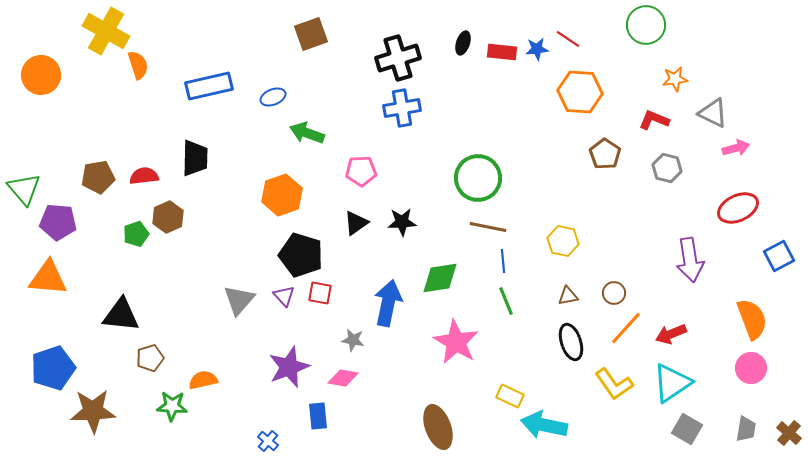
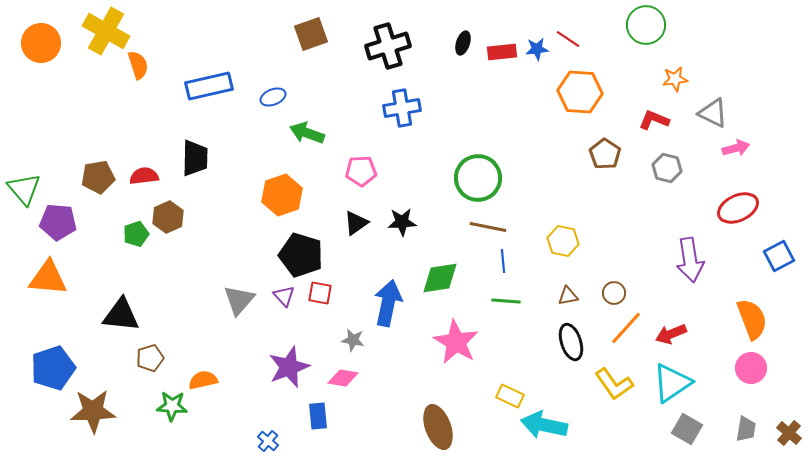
red rectangle at (502, 52): rotated 12 degrees counterclockwise
black cross at (398, 58): moved 10 px left, 12 px up
orange circle at (41, 75): moved 32 px up
green line at (506, 301): rotated 64 degrees counterclockwise
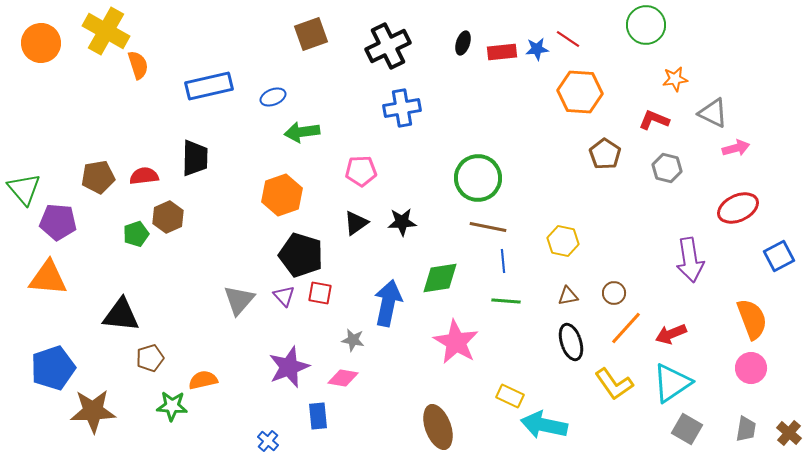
black cross at (388, 46): rotated 9 degrees counterclockwise
green arrow at (307, 133): moved 5 px left, 1 px up; rotated 28 degrees counterclockwise
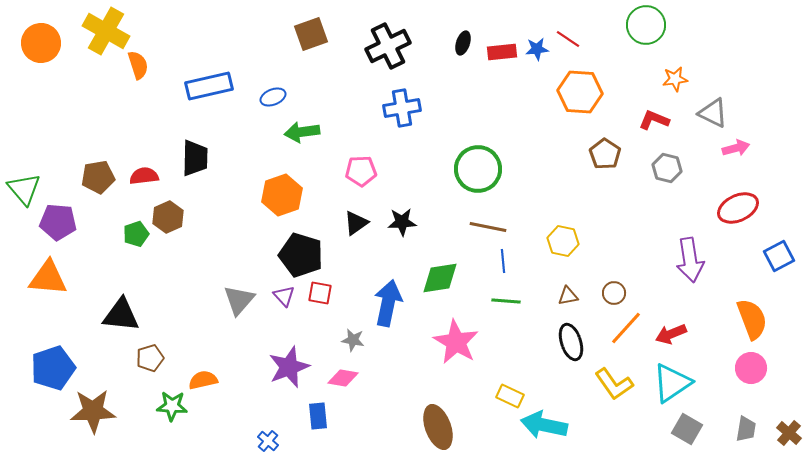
green circle at (478, 178): moved 9 px up
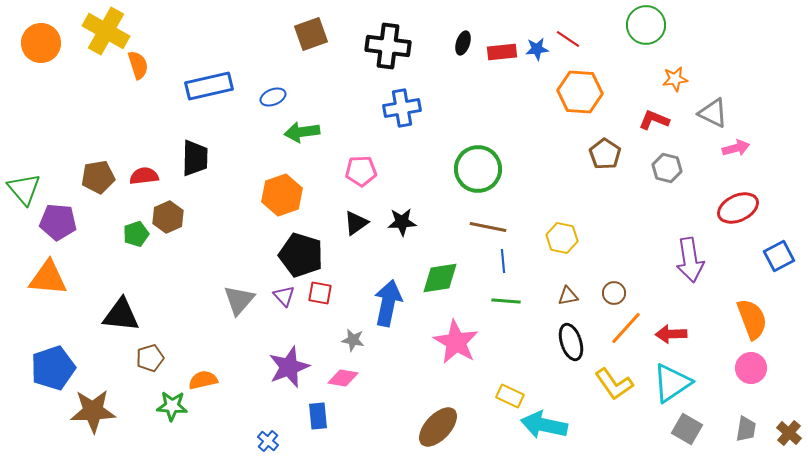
black cross at (388, 46): rotated 33 degrees clockwise
yellow hexagon at (563, 241): moved 1 px left, 3 px up
red arrow at (671, 334): rotated 20 degrees clockwise
brown ellipse at (438, 427): rotated 63 degrees clockwise
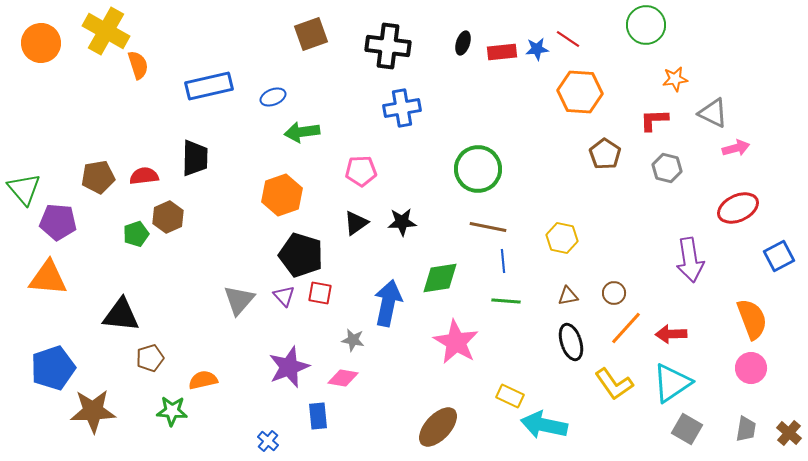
red L-shape at (654, 120): rotated 24 degrees counterclockwise
green star at (172, 406): moved 5 px down
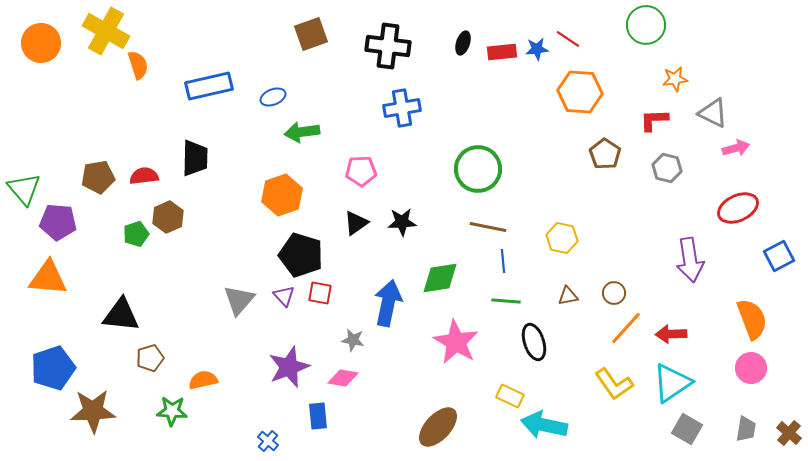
black ellipse at (571, 342): moved 37 px left
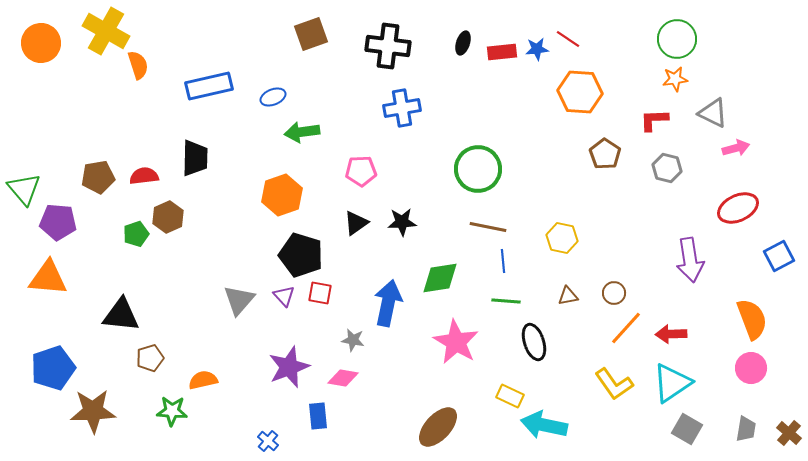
green circle at (646, 25): moved 31 px right, 14 px down
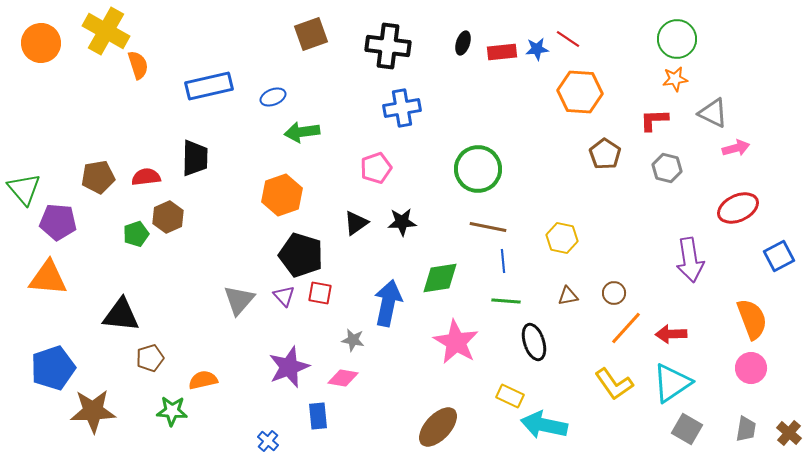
pink pentagon at (361, 171): moved 15 px right, 3 px up; rotated 16 degrees counterclockwise
red semicircle at (144, 176): moved 2 px right, 1 px down
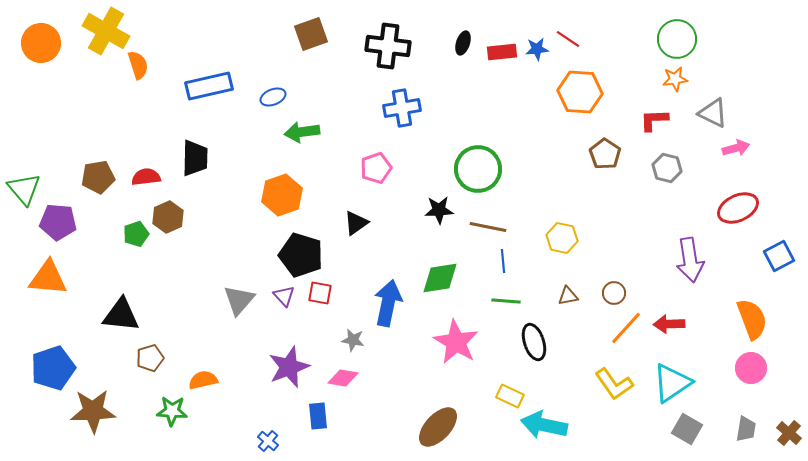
black star at (402, 222): moved 37 px right, 12 px up
red arrow at (671, 334): moved 2 px left, 10 px up
